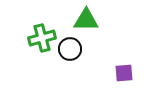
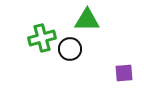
green triangle: moved 1 px right
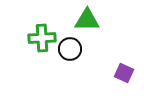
green cross: rotated 12 degrees clockwise
purple square: rotated 30 degrees clockwise
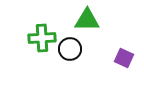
purple square: moved 15 px up
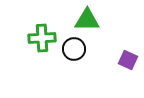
black circle: moved 4 px right
purple square: moved 4 px right, 2 px down
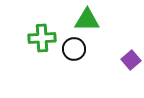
purple square: moved 3 px right; rotated 24 degrees clockwise
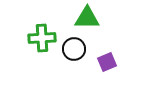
green triangle: moved 2 px up
purple square: moved 24 px left, 2 px down; rotated 18 degrees clockwise
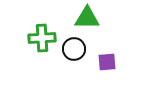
purple square: rotated 18 degrees clockwise
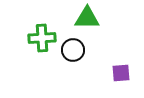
black circle: moved 1 px left, 1 px down
purple square: moved 14 px right, 11 px down
